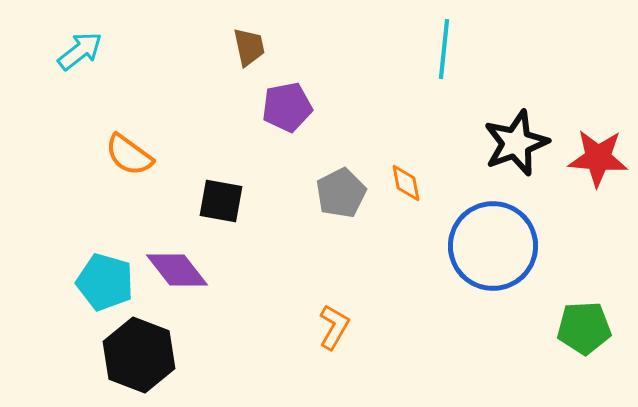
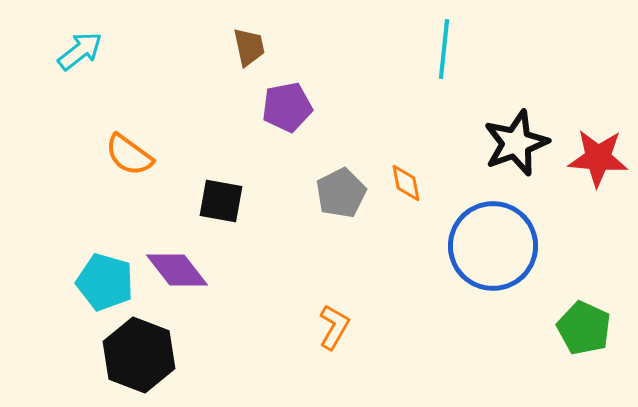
green pentagon: rotated 28 degrees clockwise
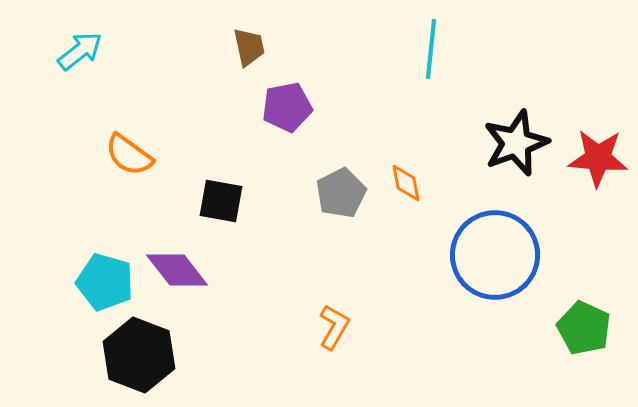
cyan line: moved 13 px left
blue circle: moved 2 px right, 9 px down
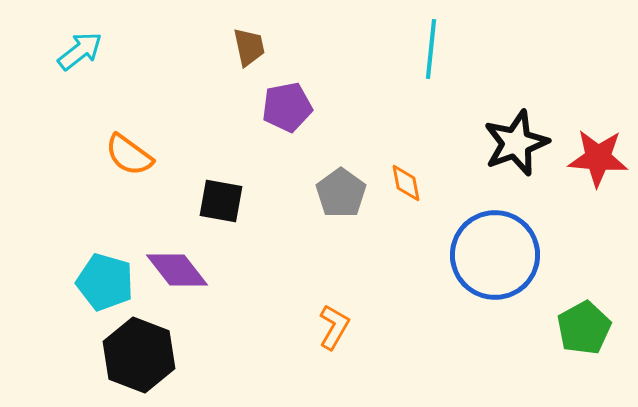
gray pentagon: rotated 9 degrees counterclockwise
green pentagon: rotated 18 degrees clockwise
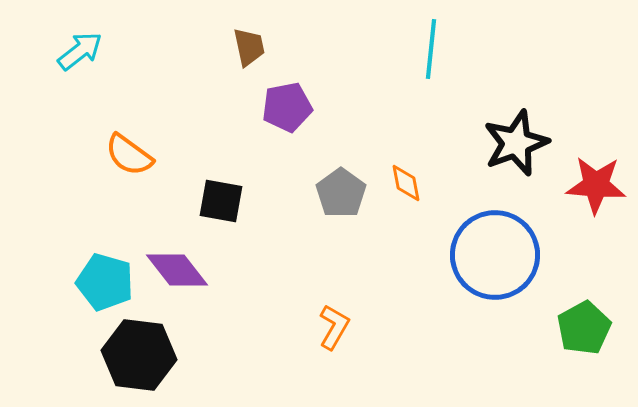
red star: moved 2 px left, 27 px down
black hexagon: rotated 14 degrees counterclockwise
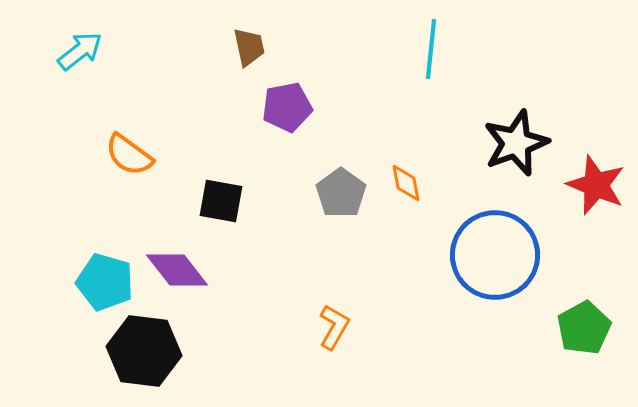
red star: rotated 18 degrees clockwise
black hexagon: moved 5 px right, 4 px up
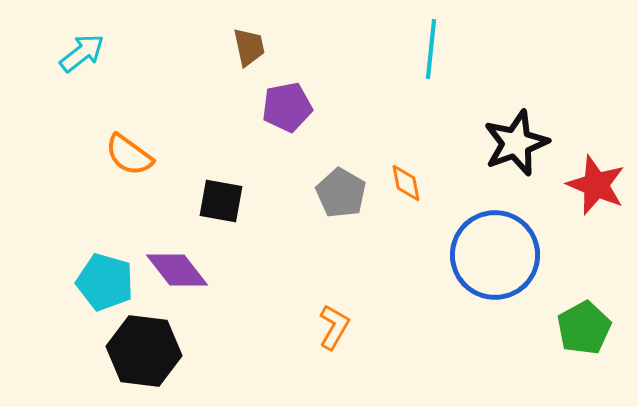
cyan arrow: moved 2 px right, 2 px down
gray pentagon: rotated 6 degrees counterclockwise
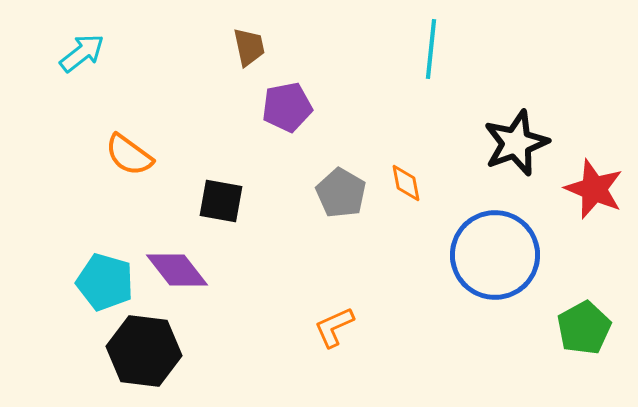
red star: moved 2 px left, 4 px down
orange L-shape: rotated 144 degrees counterclockwise
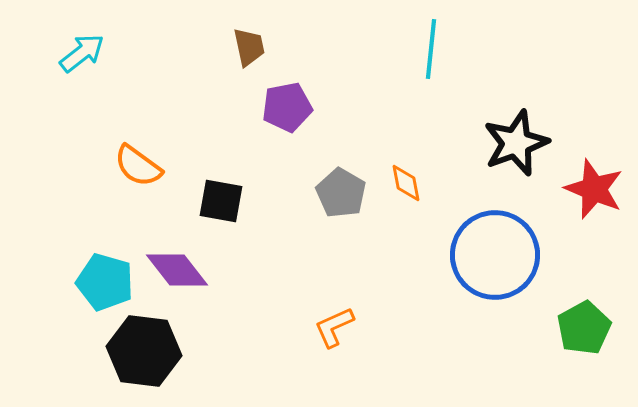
orange semicircle: moved 9 px right, 11 px down
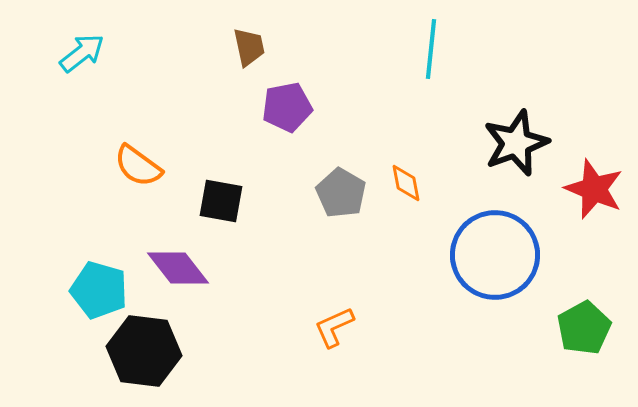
purple diamond: moved 1 px right, 2 px up
cyan pentagon: moved 6 px left, 8 px down
